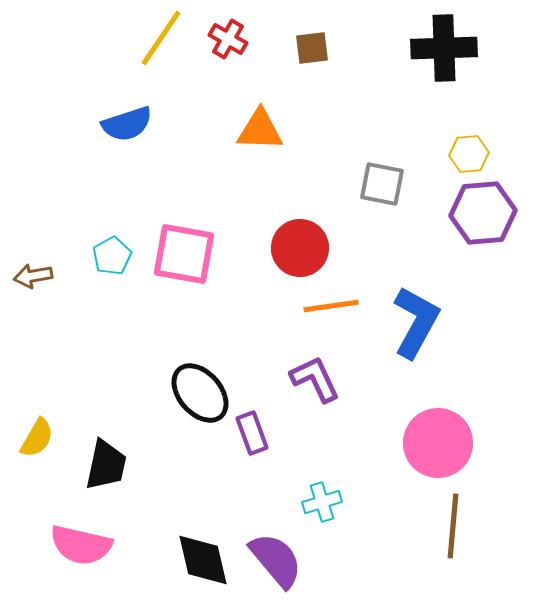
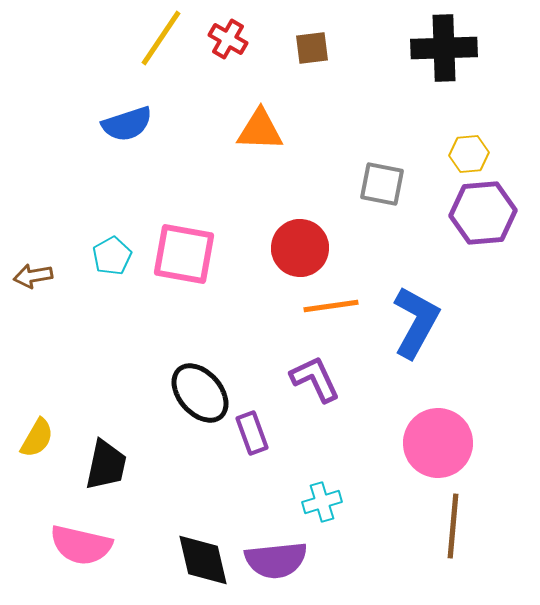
purple semicircle: rotated 124 degrees clockwise
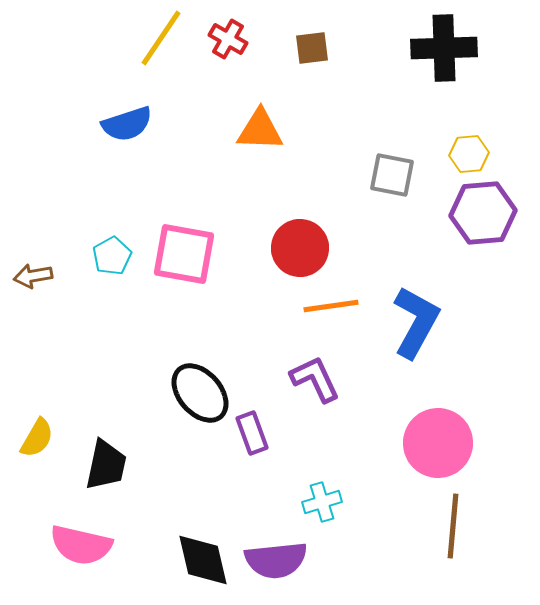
gray square: moved 10 px right, 9 px up
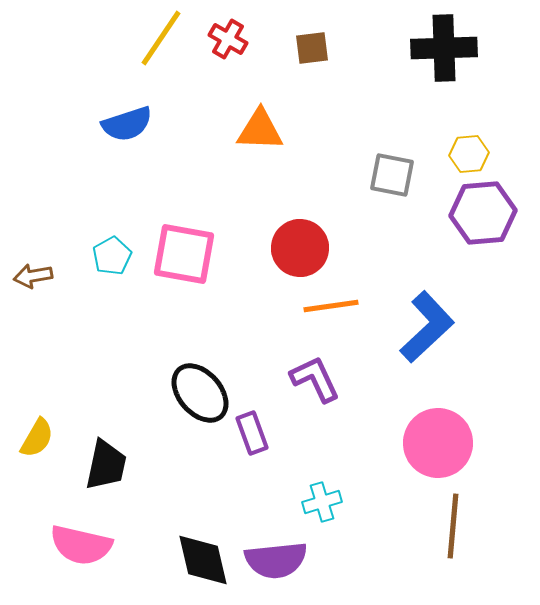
blue L-shape: moved 11 px right, 5 px down; rotated 18 degrees clockwise
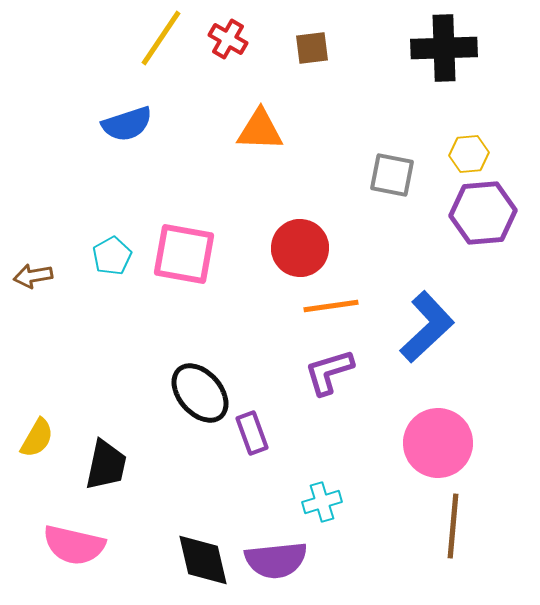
purple L-shape: moved 14 px right, 7 px up; rotated 82 degrees counterclockwise
pink semicircle: moved 7 px left
